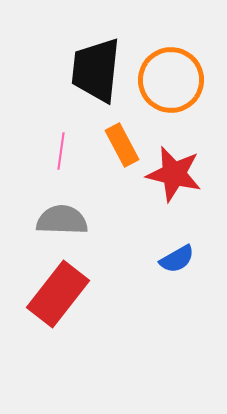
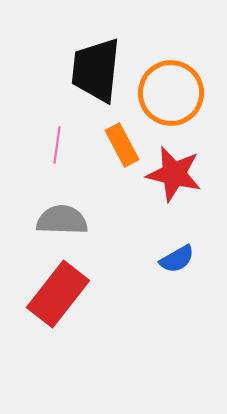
orange circle: moved 13 px down
pink line: moved 4 px left, 6 px up
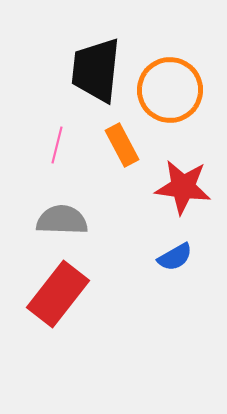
orange circle: moved 1 px left, 3 px up
pink line: rotated 6 degrees clockwise
red star: moved 9 px right, 13 px down; rotated 6 degrees counterclockwise
blue semicircle: moved 2 px left, 2 px up
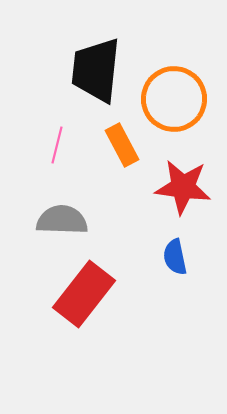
orange circle: moved 4 px right, 9 px down
blue semicircle: rotated 108 degrees clockwise
red rectangle: moved 26 px right
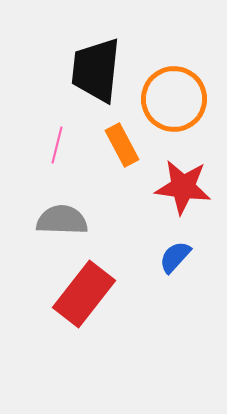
blue semicircle: rotated 54 degrees clockwise
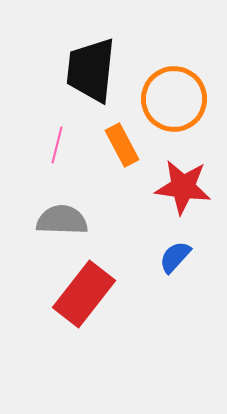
black trapezoid: moved 5 px left
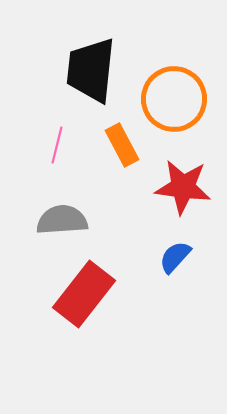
gray semicircle: rotated 6 degrees counterclockwise
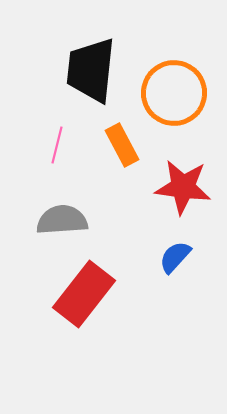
orange circle: moved 6 px up
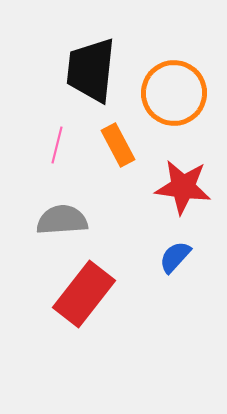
orange rectangle: moved 4 px left
